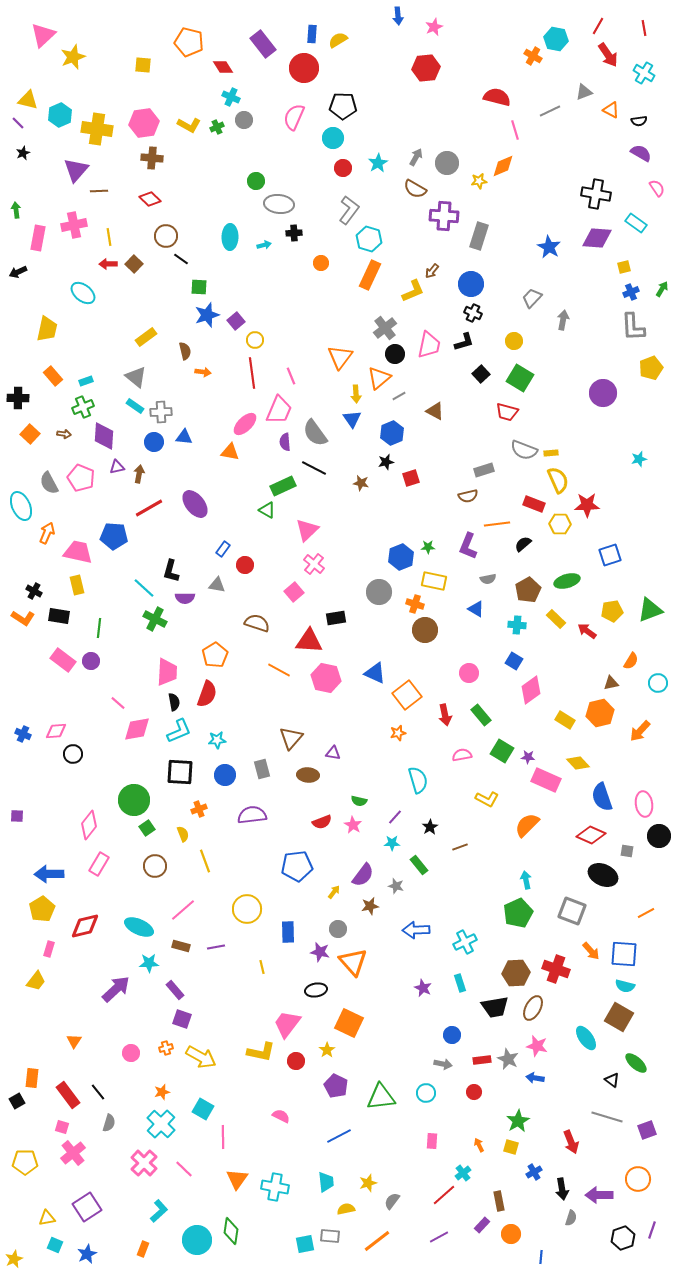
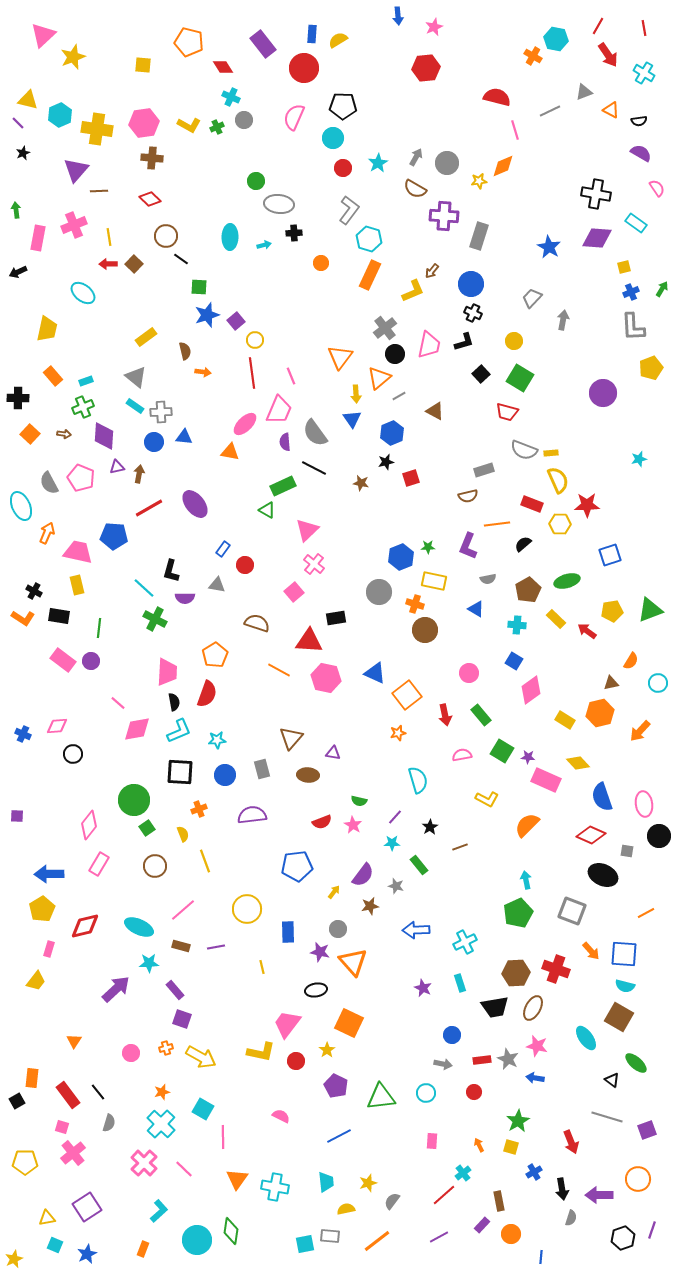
pink cross at (74, 225): rotated 10 degrees counterclockwise
red rectangle at (534, 504): moved 2 px left
pink diamond at (56, 731): moved 1 px right, 5 px up
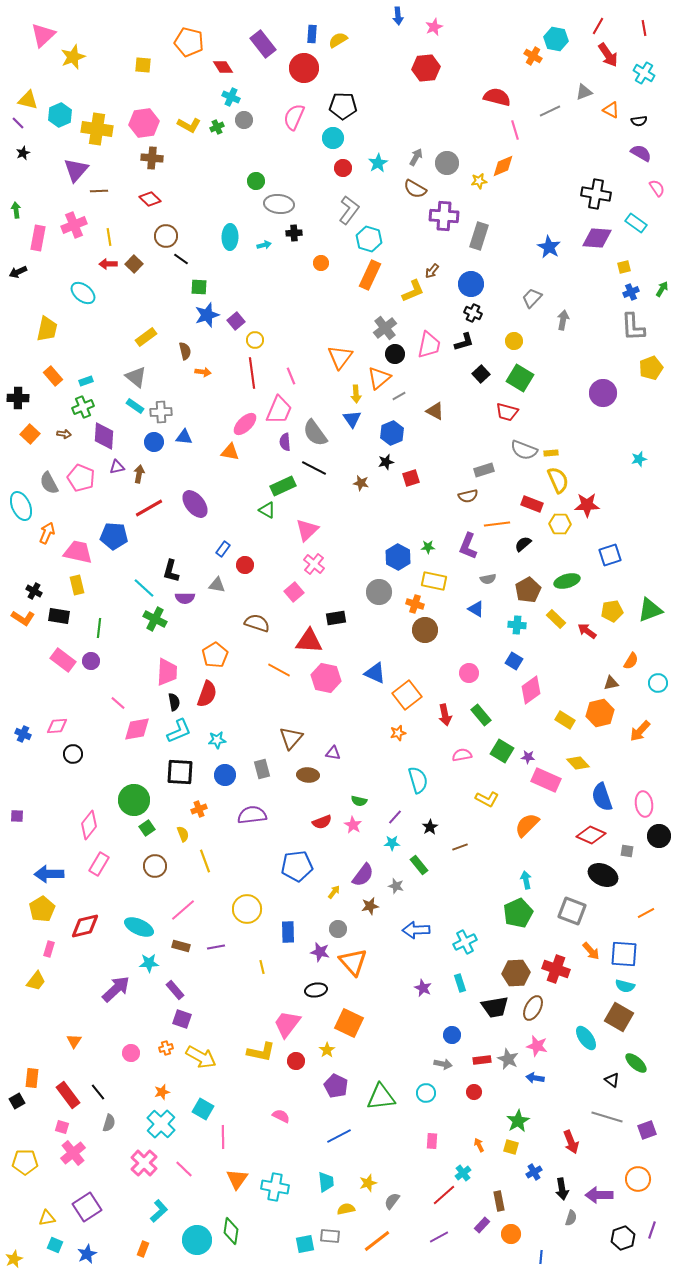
blue hexagon at (401, 557): moved 3 px left; rotated 10 degrees counterclockwise
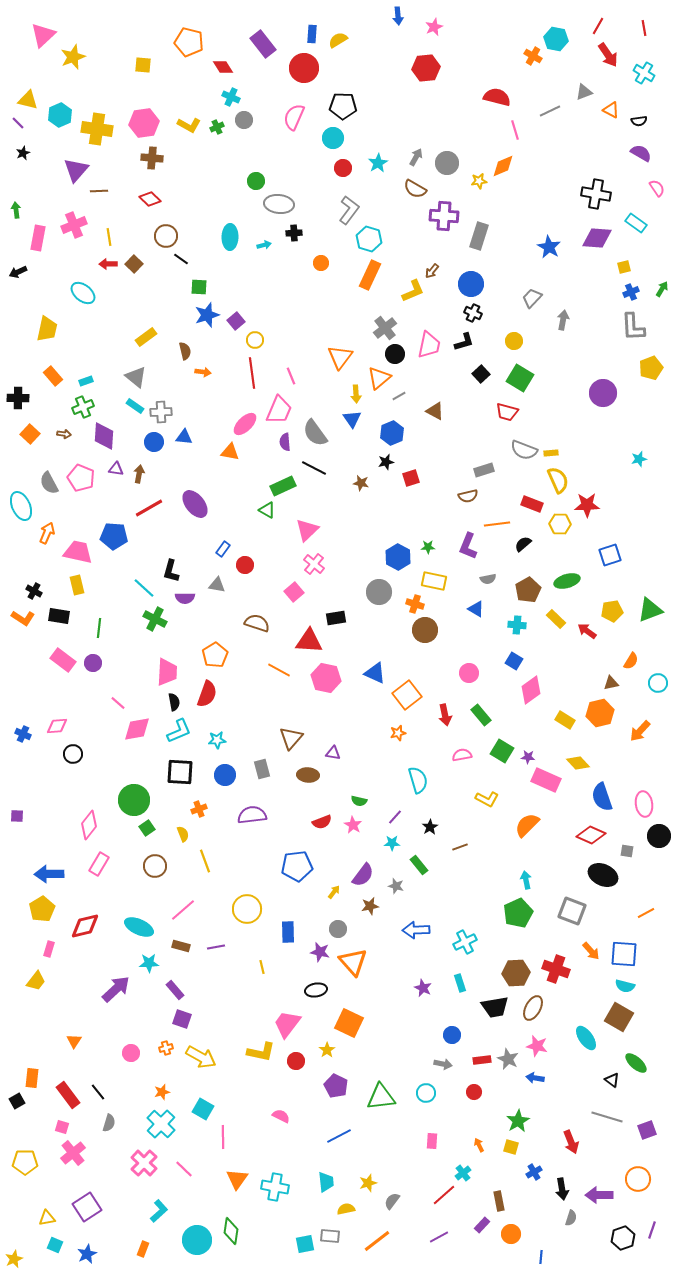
purple triangle at (117, 467): moved 1 px left, 2 px down; rotated 21 degrees clockwise
purple circle at (91, 661): moved 2 px right, 2 px down
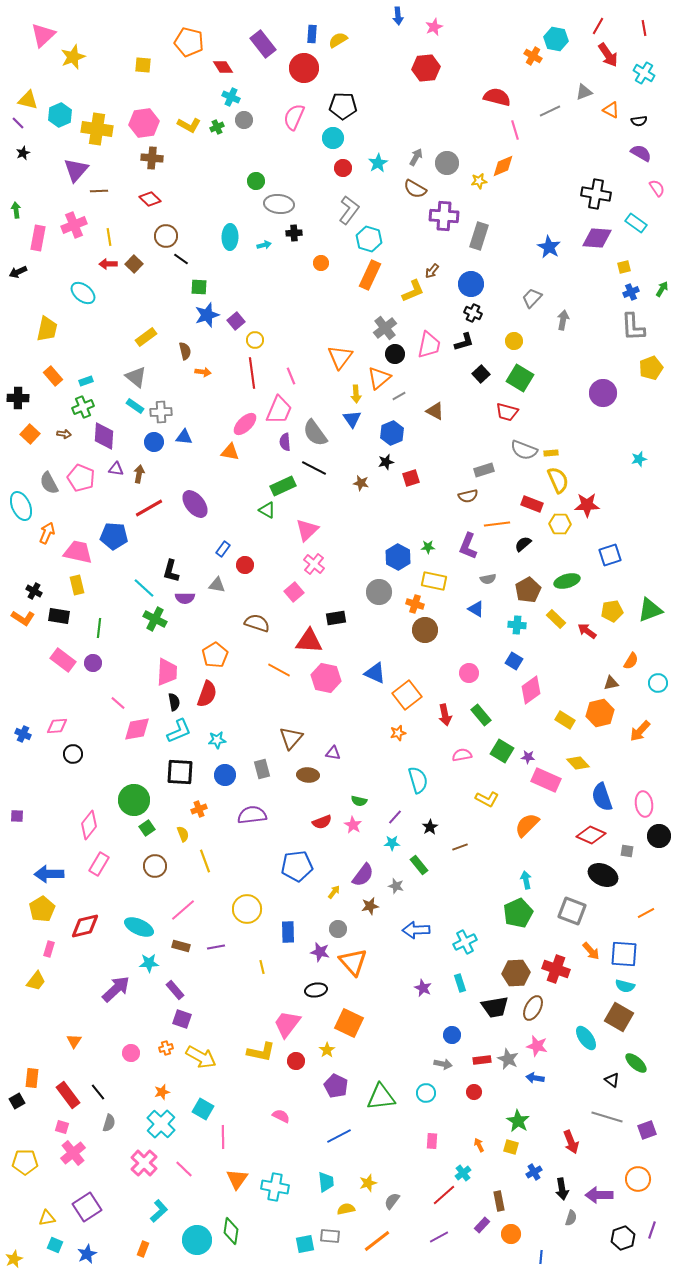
green star at (518, 1121): rotated 10 degrees counterclockwise
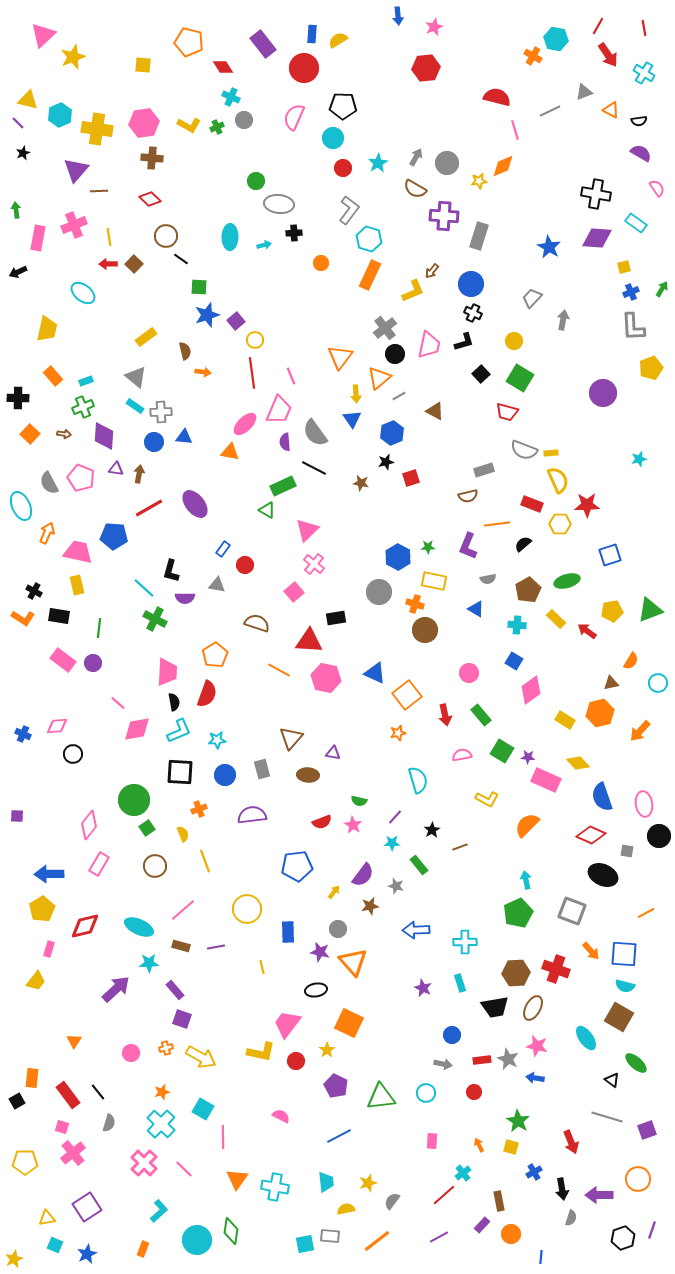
black star at (430, 827): moved 2 px right, 3 px down
cyan cross at (465, 942): rotated 25 degrees clockwise
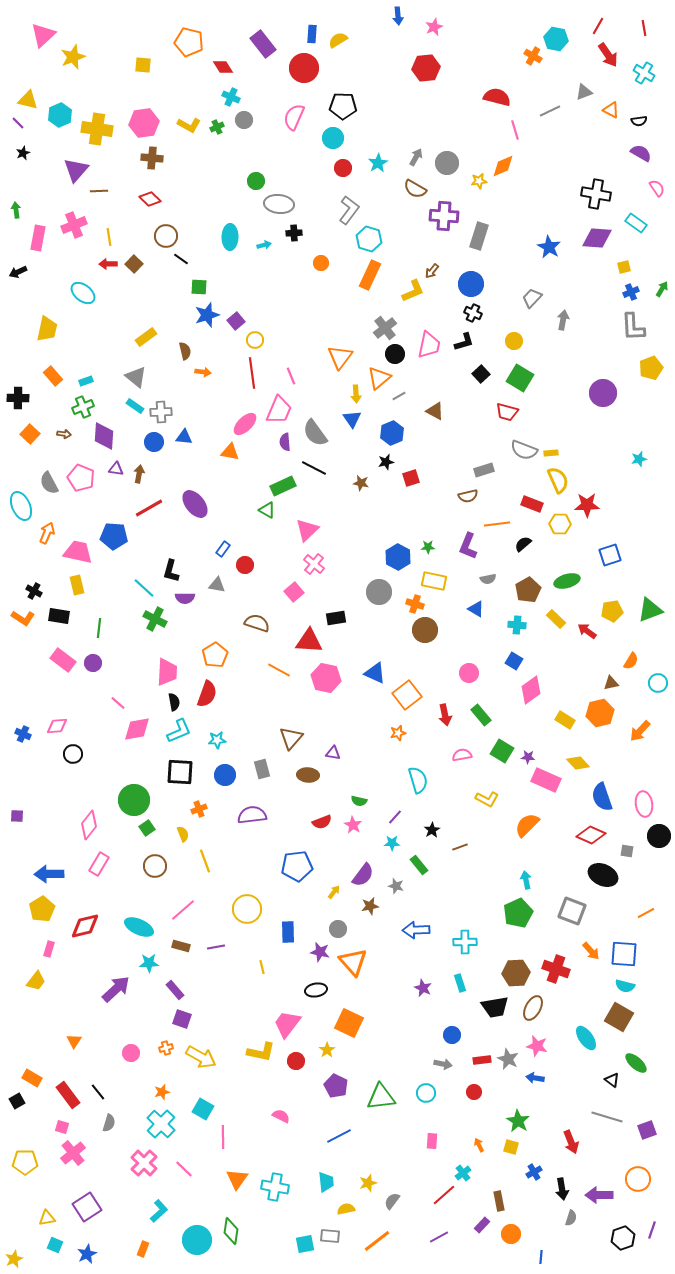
orange rectangle at (32, 1078): rotated 66 degrees counterclockwise
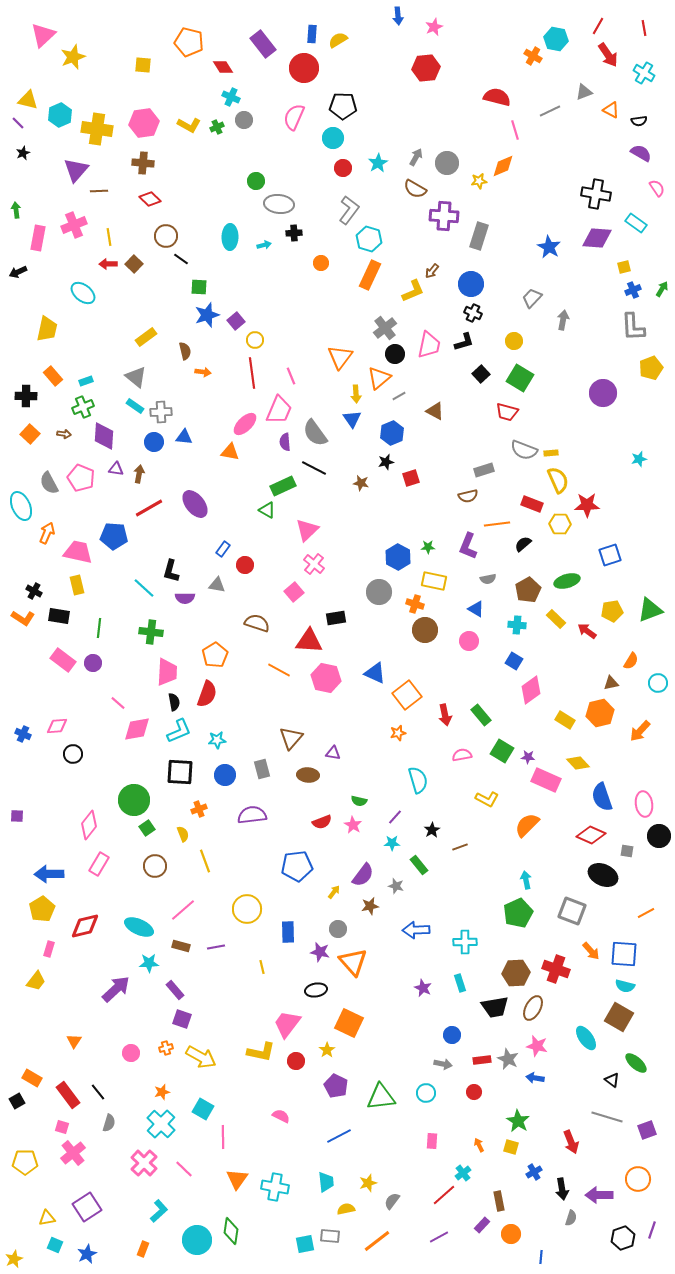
brown cross at (152, 158): moved 9 px left, 5 px down
blue cross at (631, 292): moved 2 px right, 2 px up
black cross at (18, 398): moved 8 px right, 2 px up
green cross at (155, 619): moved 4 px left, 13 px down; rotated 20 degrees counterclockwise
pink circle at (469, 673): moved 32 px up
